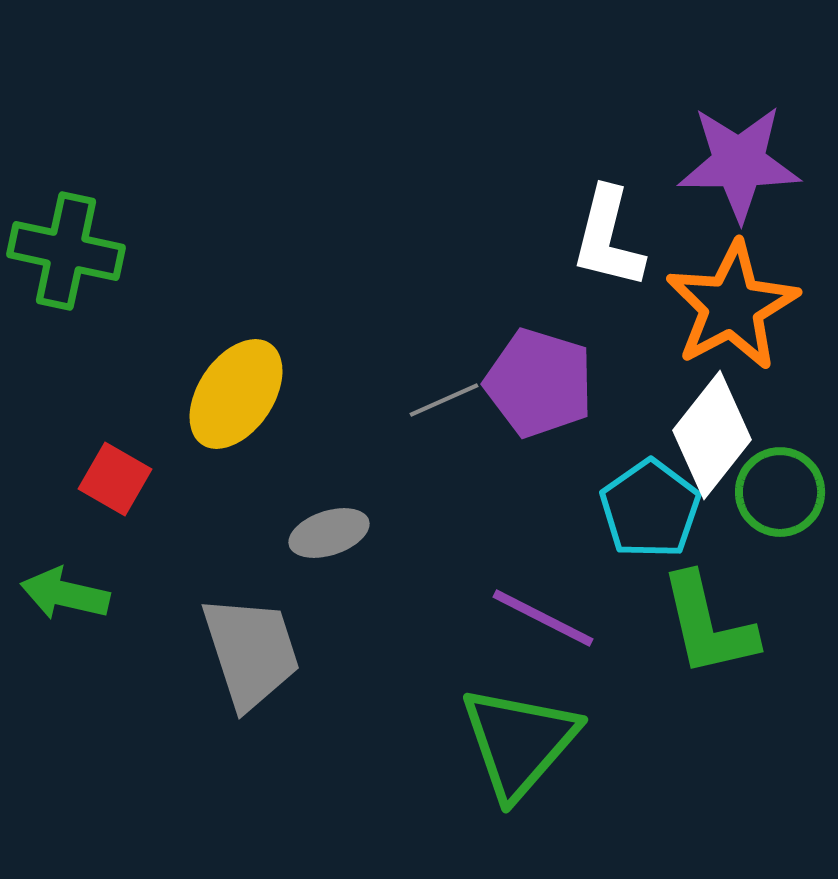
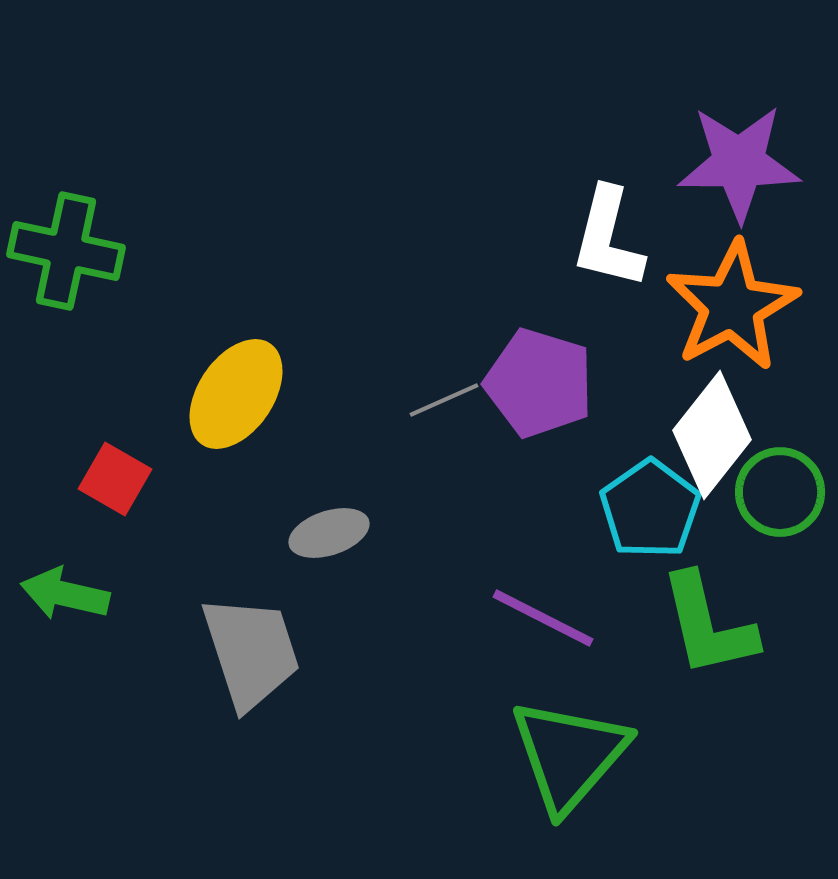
green triangle: moved 50 px right, 13 px down
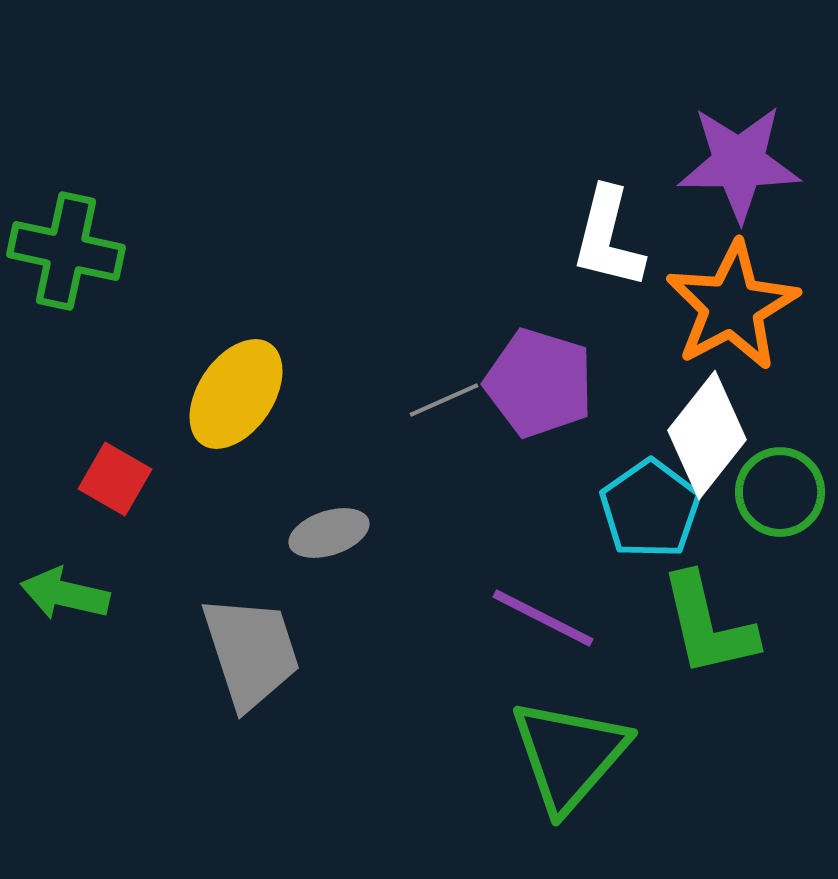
white diamond: moved 5 px left
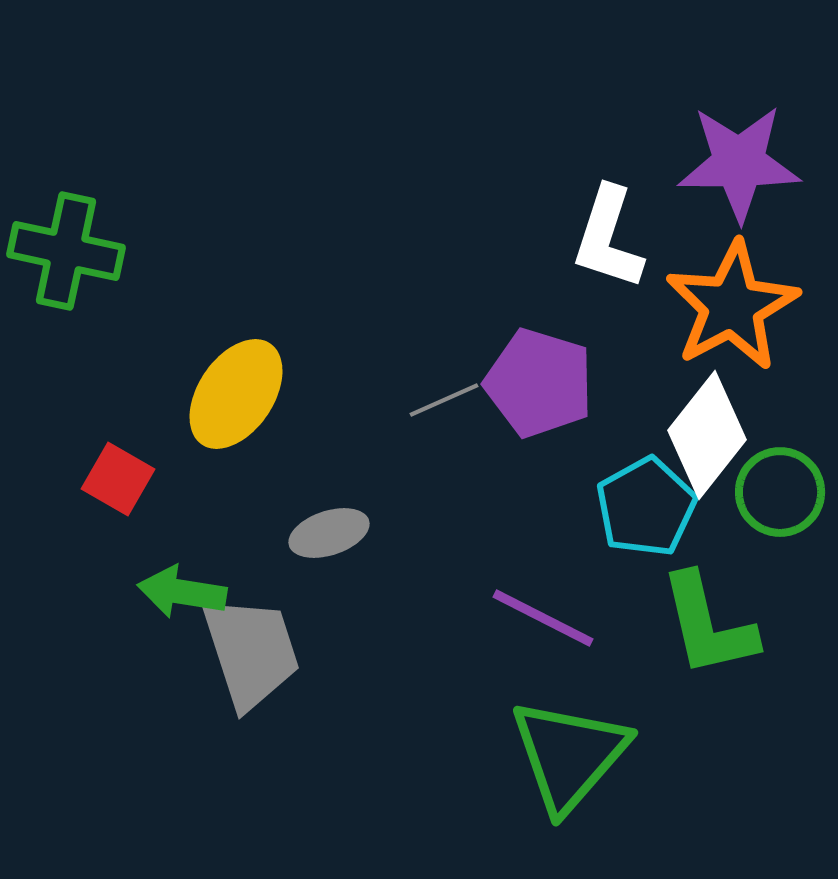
white L-shape: rotated 4 degrees clockwise
red square: moved 3 px right
cyan pentagon: moved 4 px left, 2 px up; rotated 6 degrees clockwise
green arrow: moved 117 px right, 2 px up; rotated 4 degrees counterclockwise
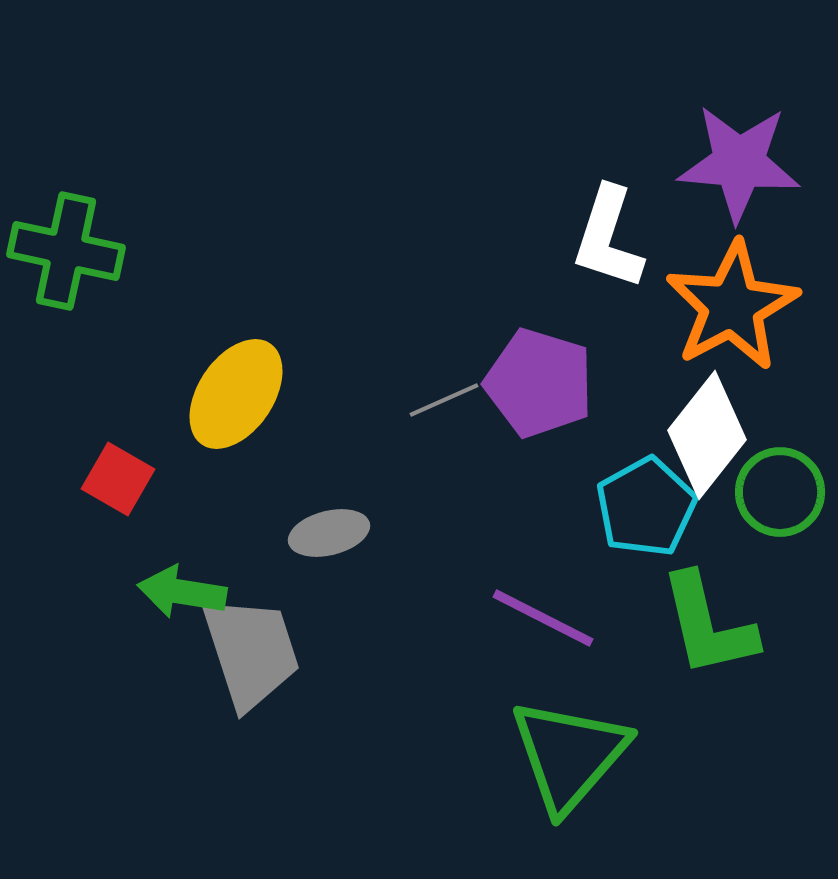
purple star: rotated 5 degrees clockwise
gray ellipse: rotated 4 degrees clockwise
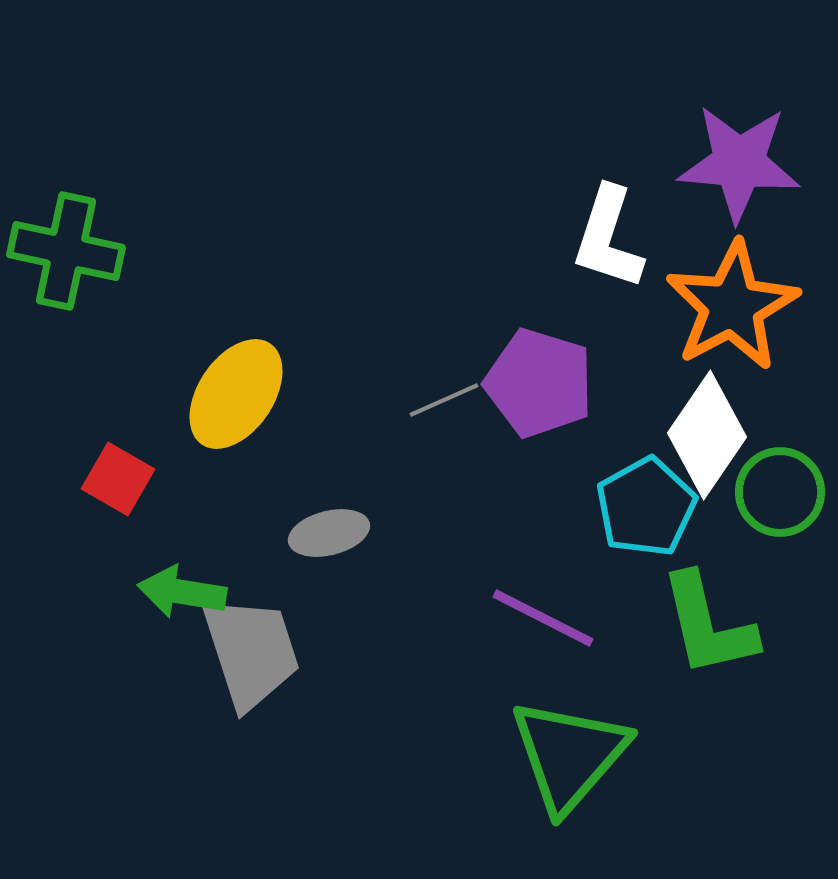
white diamond: rotated 4 degrees counterclockwise
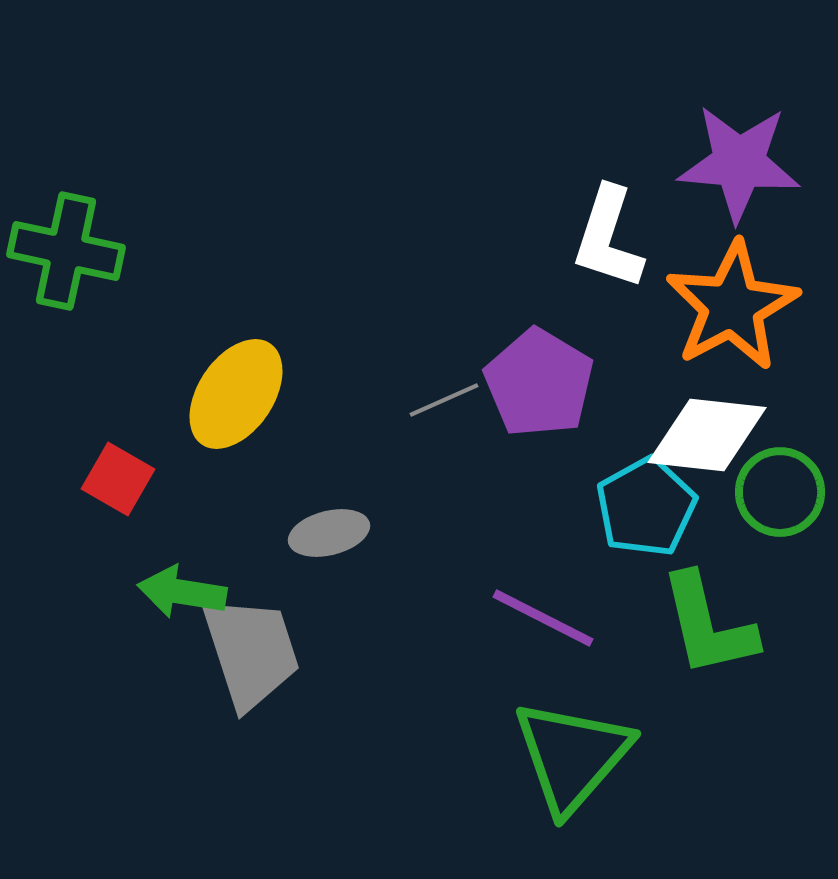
purple pentagon: rotated 14 degrees clockwise
white diamond: rotated 62 degrees clockwise
green triangle: moved 3 px right, 1 px down
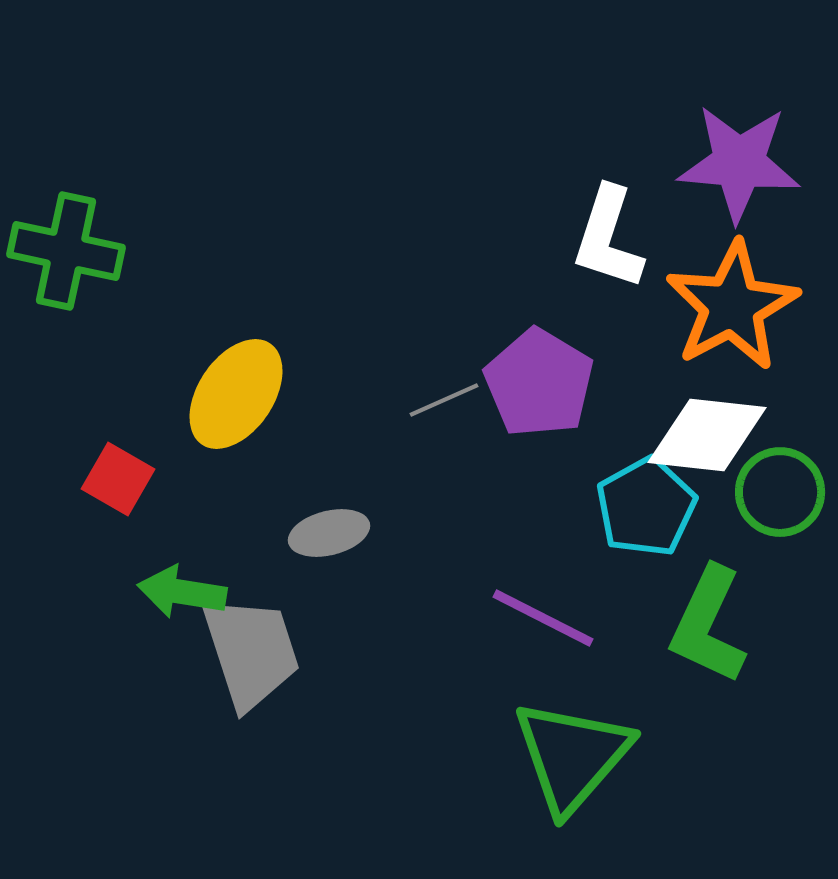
green L-shape: rotated 38 degrees clockwise
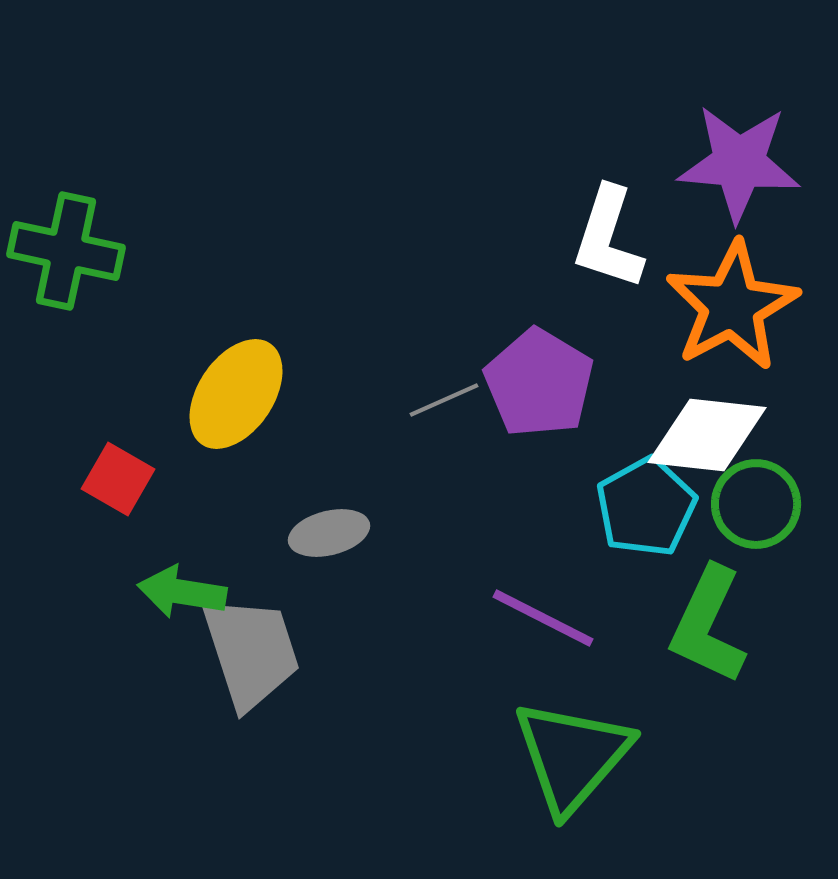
green circle: moved 24 px left, 12 px down
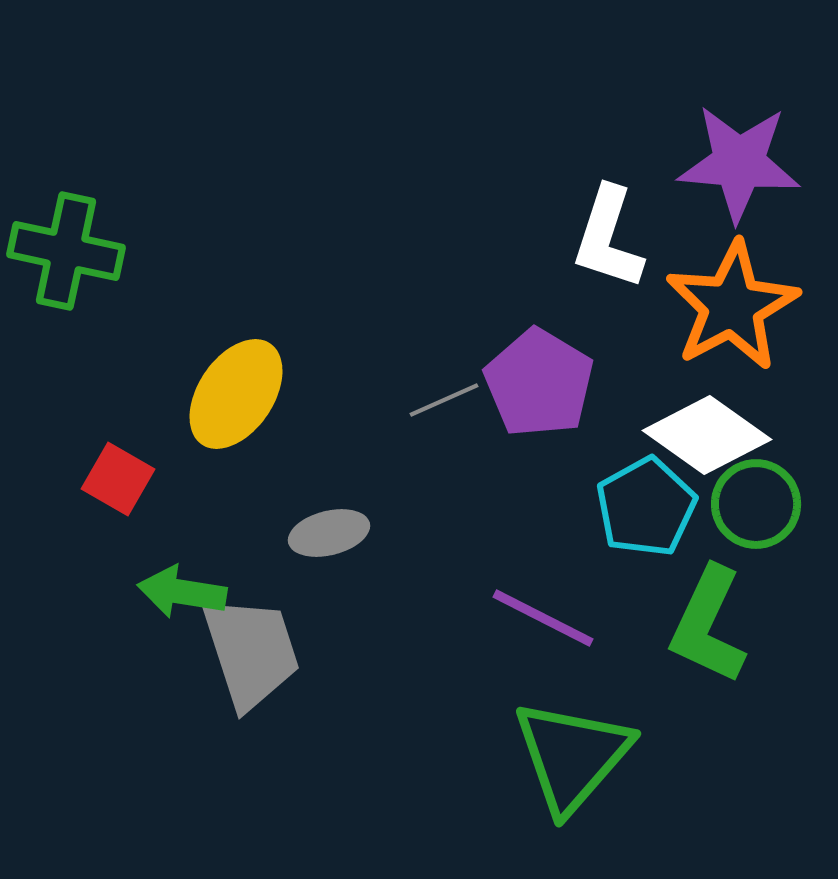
white diamond: rotated 29 degrees clockwise
